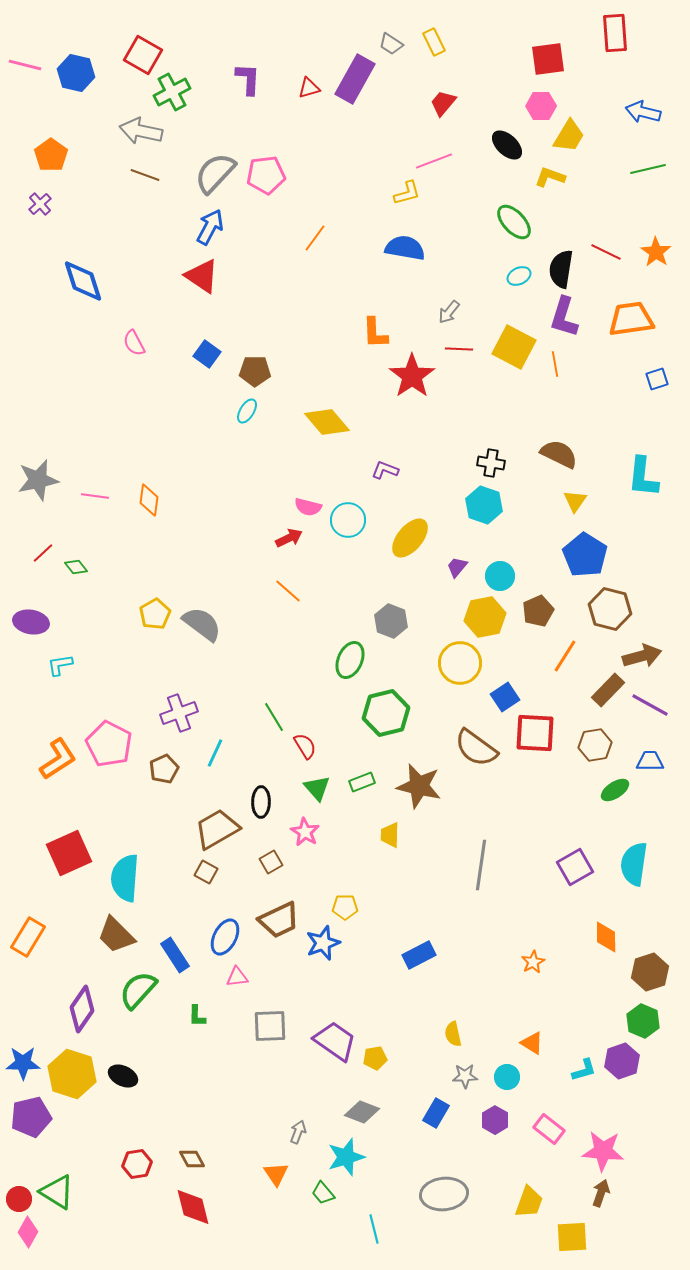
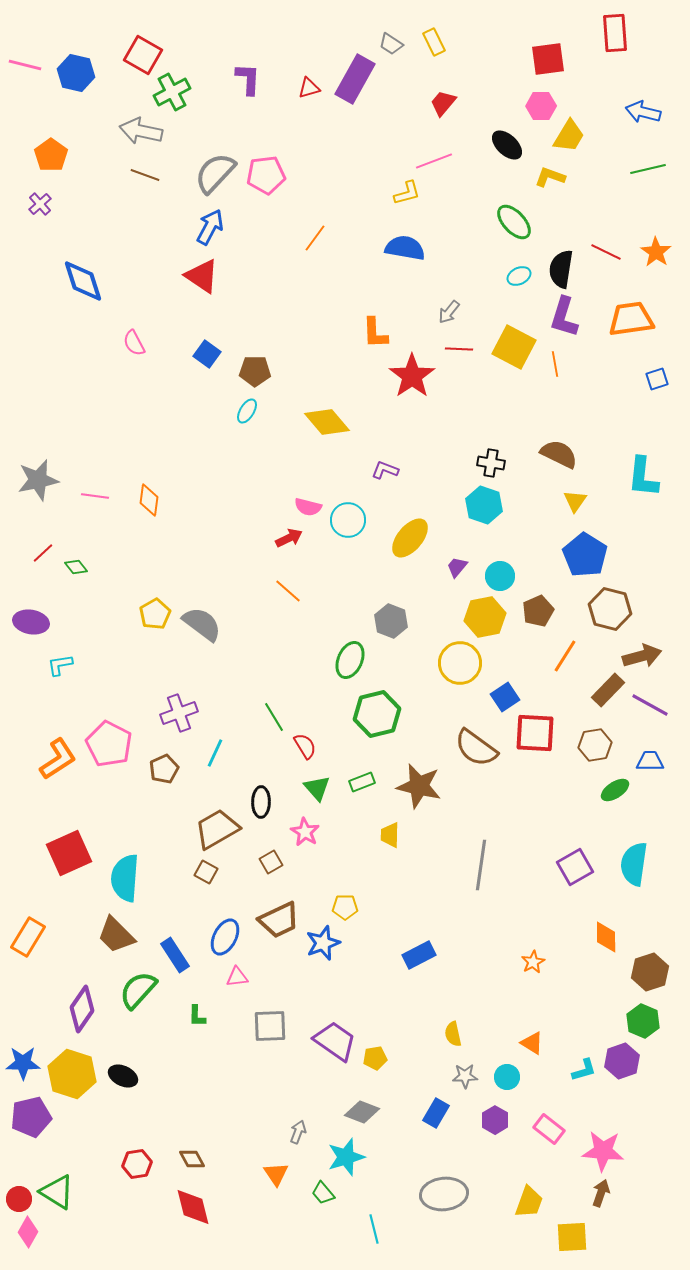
green hexagon at (386, 713): moved 9 px left, 1 px down
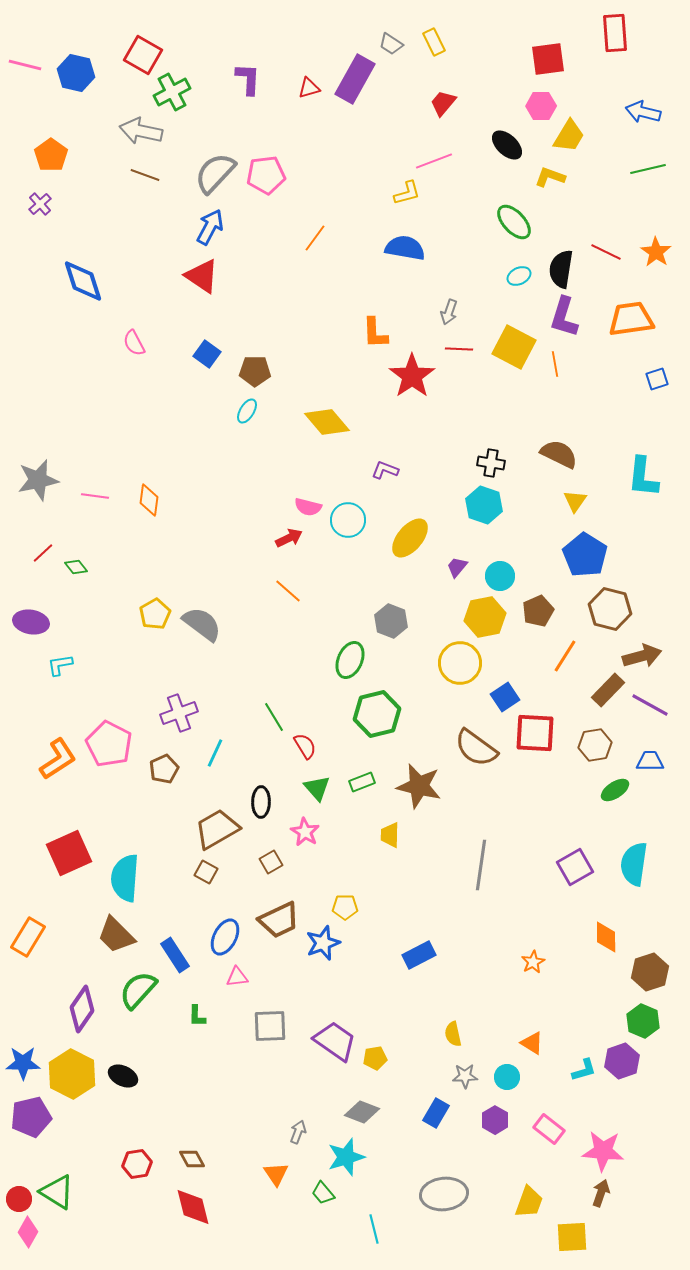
gray arrow at (449, 312): rotated 20 degrees counterclockwise
yellow hexagon at (72, 1074): rotated 9 degrees clockwise
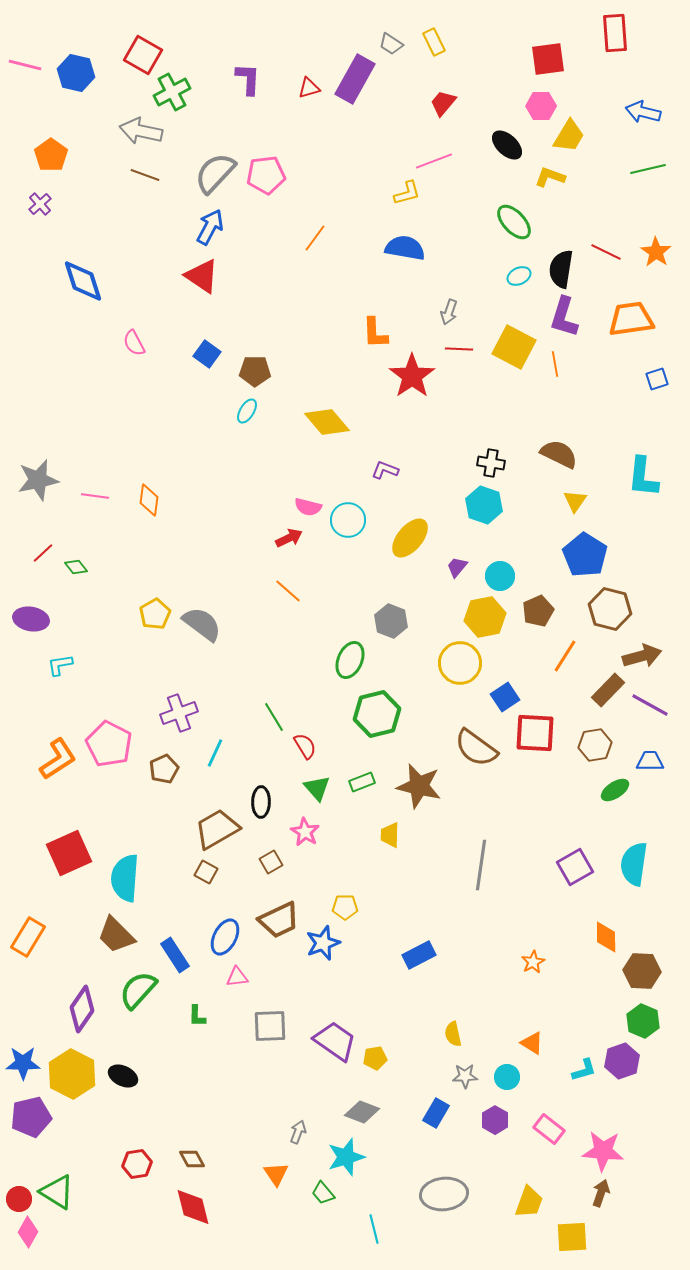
purple ellipse at (31, 622): moved 3 px up
brown hexagon at (650, 972): moved 8 px left, 1 px up; rotated 21 degrees clockwise
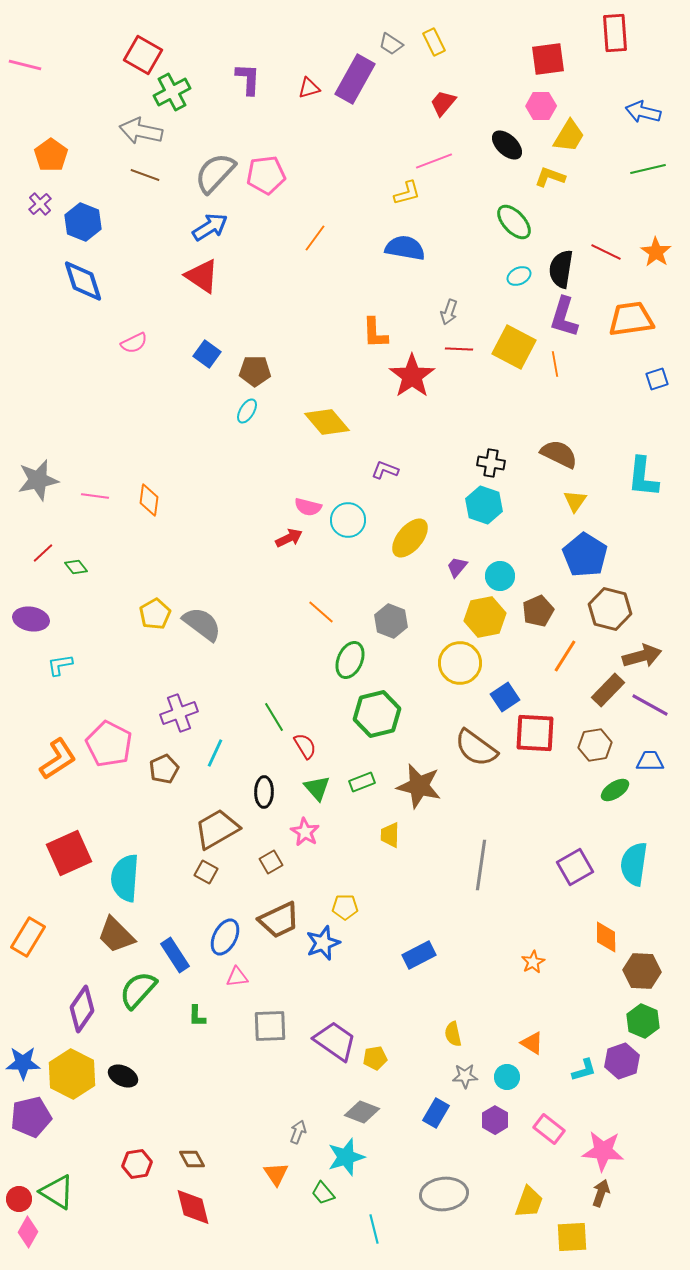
blue hexagon at (76, 73): moved 7 px right, 149 px down; rotated 9 degrees clockwise
blue arrow at (210, 227): rotated 30 degrees clockwise
pink semicircle at (134, 343): rotated 88 degrees counterclockwise
orange line at (288, 591): moved 33 px right, 21 px down
black ellipse at (261, 802): moved 3 px right, 10 px up
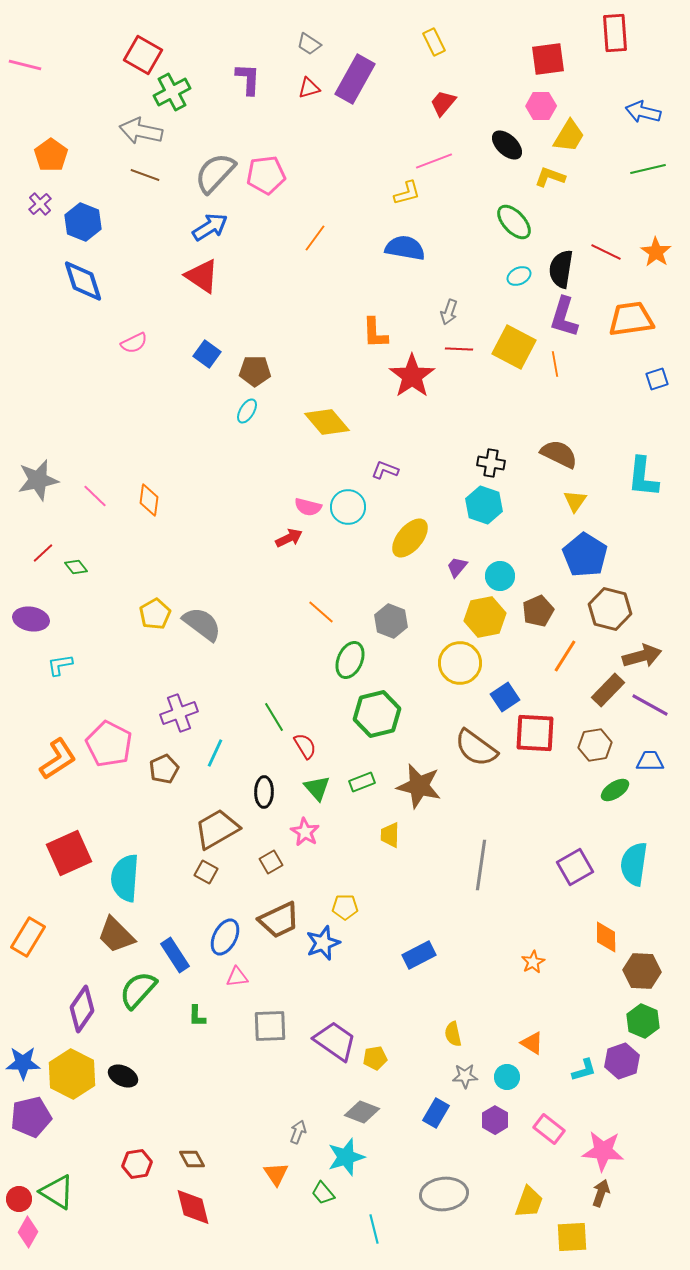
gray trapezoid at (391, 44): moved 82 px left
pink line at (95, 496): rotated 36 degrees clockwise
cyan circle at (348, 520): moved 13 px up
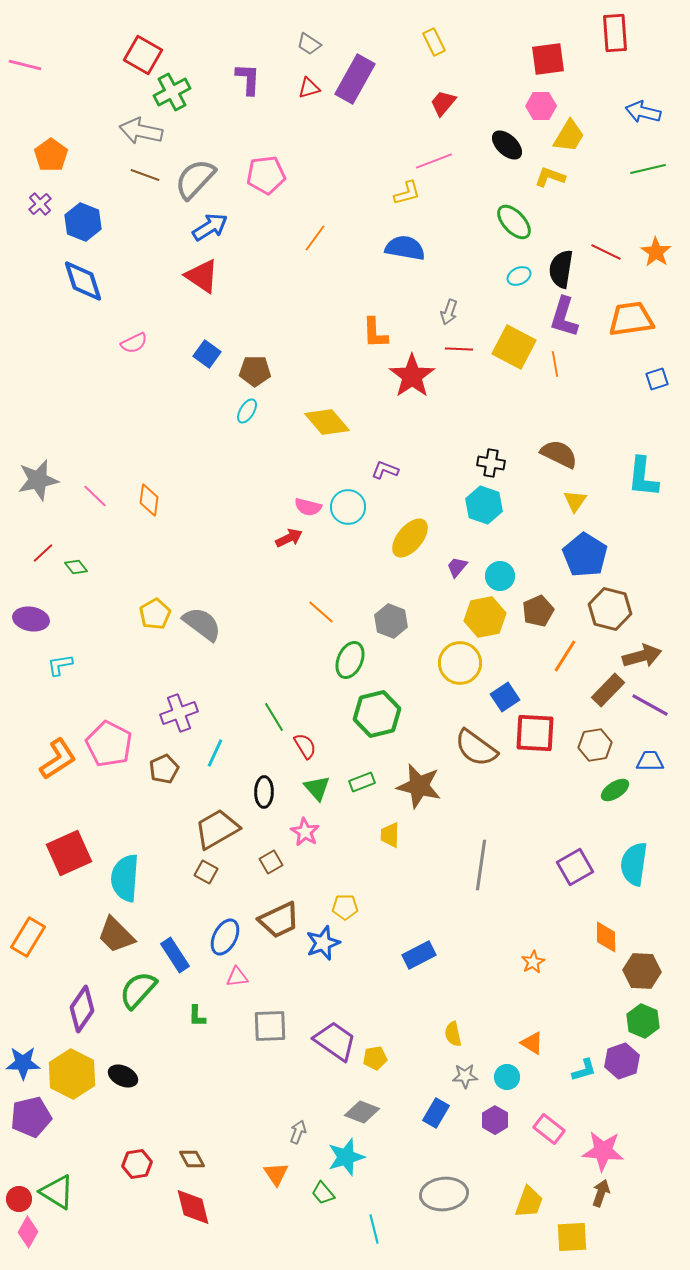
gray semicircle at (215, 173): moved 20 px left, 6 px down
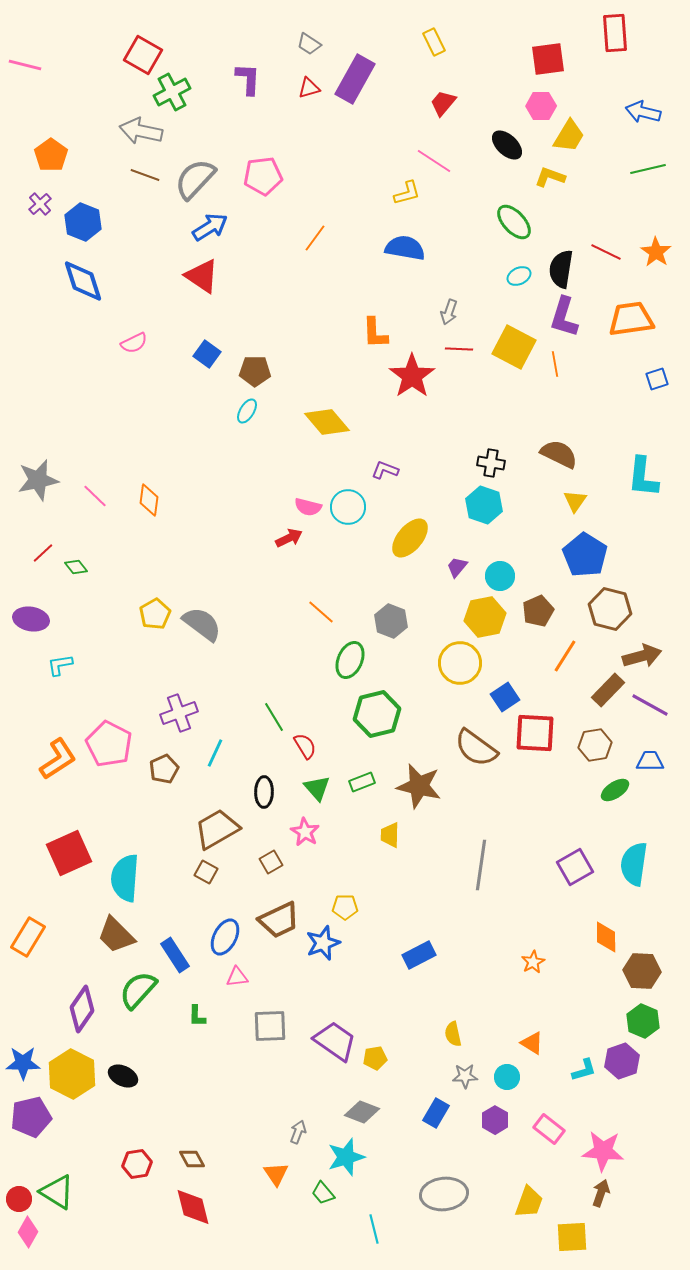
pink line at (434, 161): rotated 54 degrees clockwise
pink pentagon at (266, 175): moved 3 px left, 1 px down
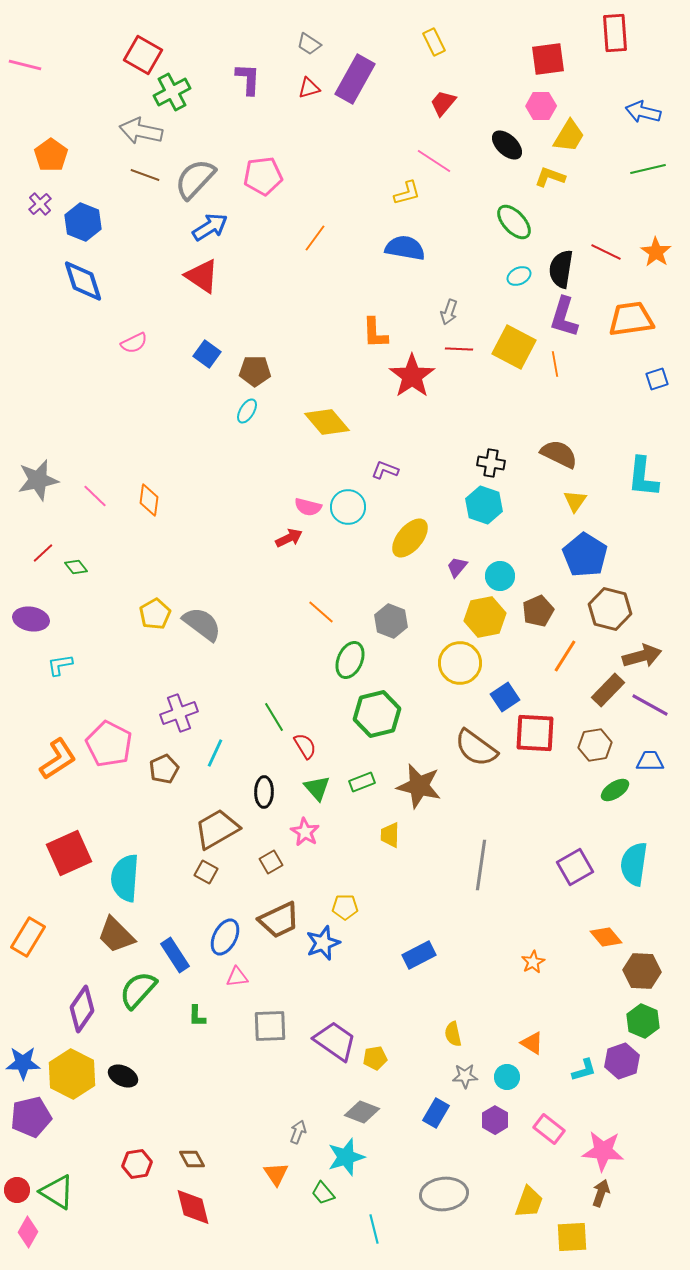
orange diamond at (606, 937): rotated 40 degrees counterclockwise
red circle at (19, 1199): moved 2 px left, 9 px up
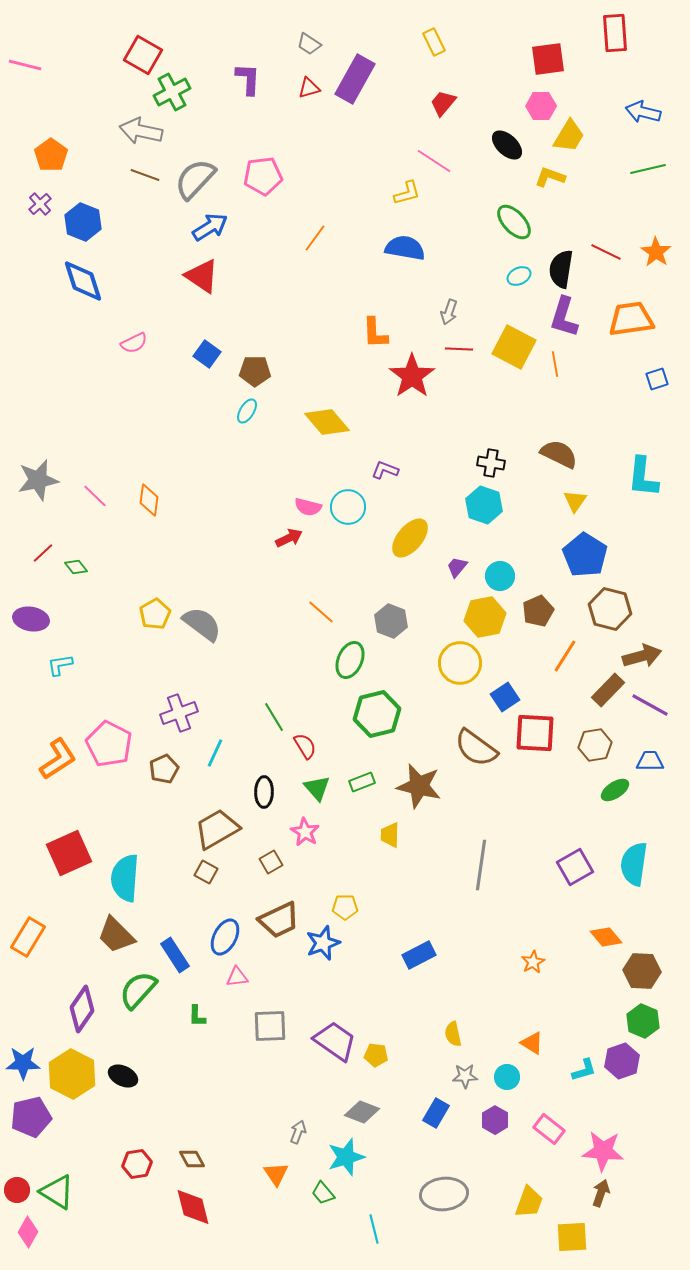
yellow pentagon at (375, 1058): moved 1 px right, 3 px up; rotated 15 degrees clockwise
